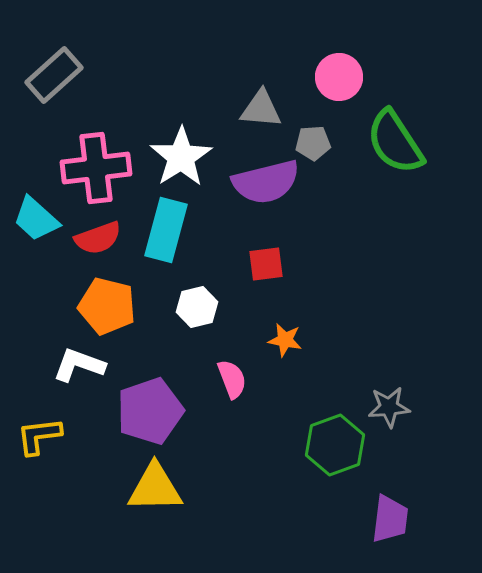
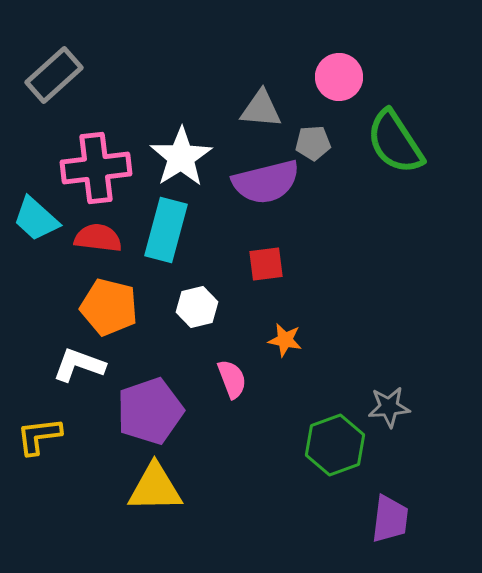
red semicircle: rotated 153 degrees counterclockwise
orange pentagon: moved 2 px right, 1 px down
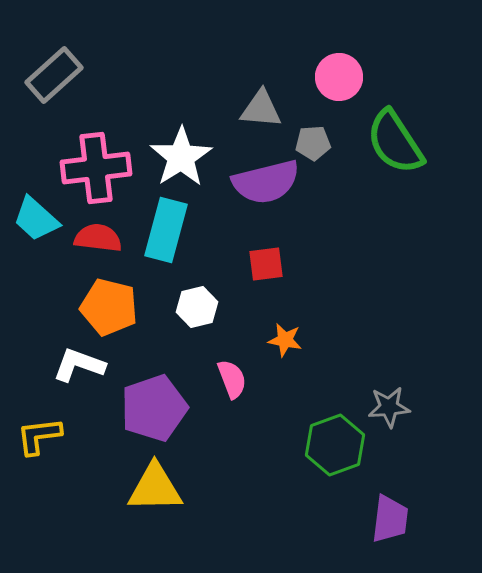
purple pentagon: moved 4 px right, 3 px up
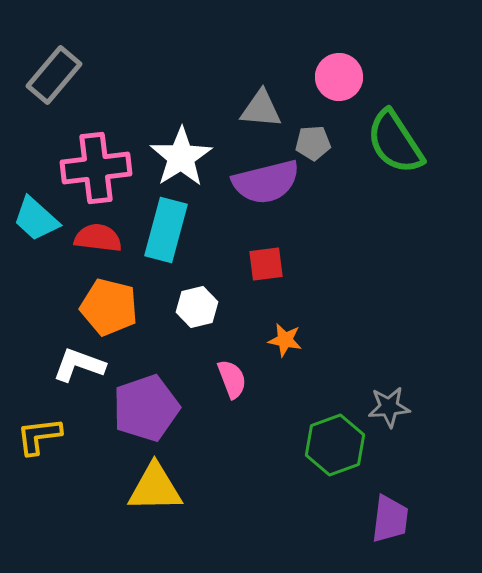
gray rectangle: rotated 8 degrees counterclockwise
purple pentagon: moved 8 px left
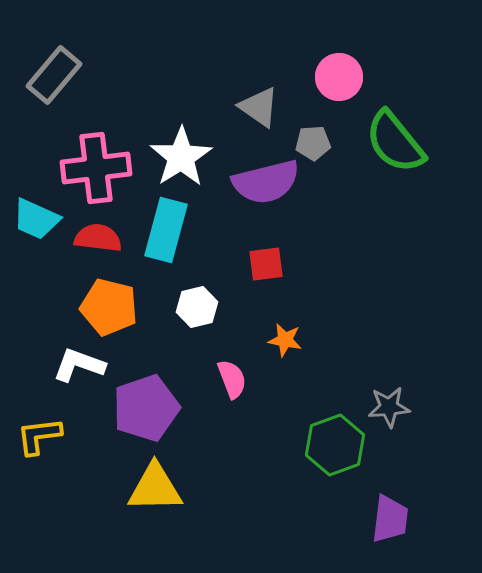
gray triangle: moved 2 px left, 2 px up; rotated 30 degrees clockwise
green semicircle: rotated 6 degrees counterclockwise
cyan trapezoid: rotated 18 degrees counterclockwise
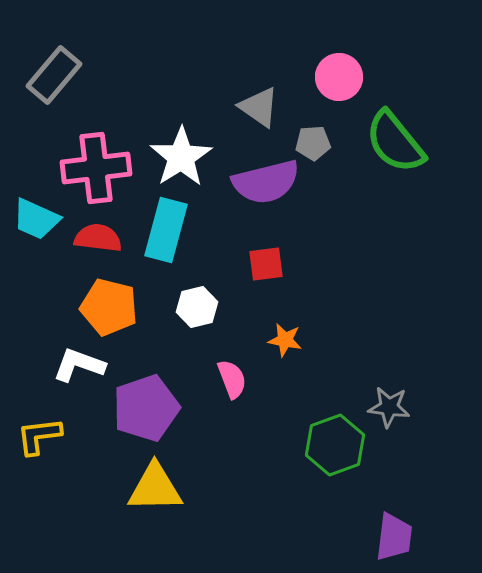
gray star: rotated 12 degrees clockwise
purple trapezoid: moved 4 px right, 18 px down
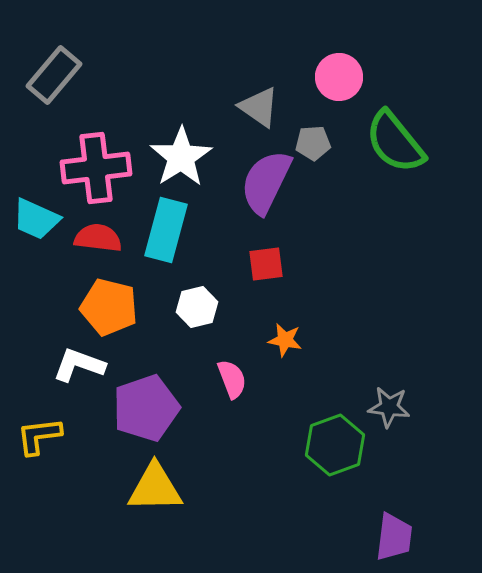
purple semicircle: rotated 130 degrees clockwise
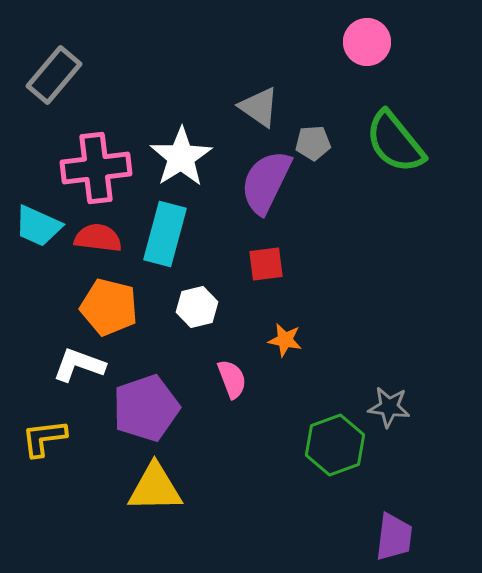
pink circle: moved 28 px right, 35 px up
cyan trapezoid: moved 2 px right, 7 px down
cyan rectangle: moved 1 px left, 4 px down
yellow L-shape: moved 5 px right, 2 px down
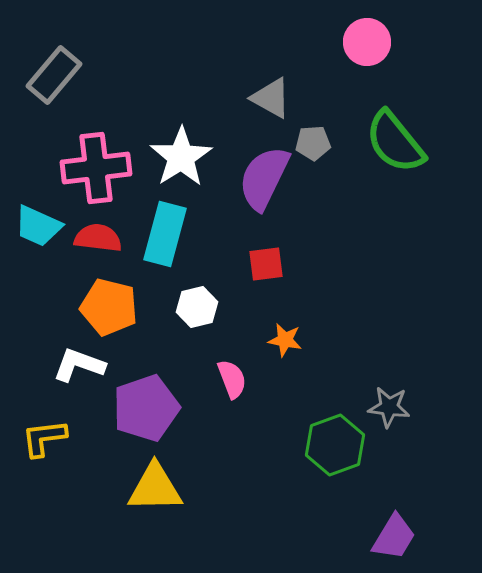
gray triangle: moved 12 px right, 9 px up; rotated 6 degrees counterclockwise
purple semicircle: moved 2 px left, 4 px up
purple trapezoid: rotated 24 degrees clockwise
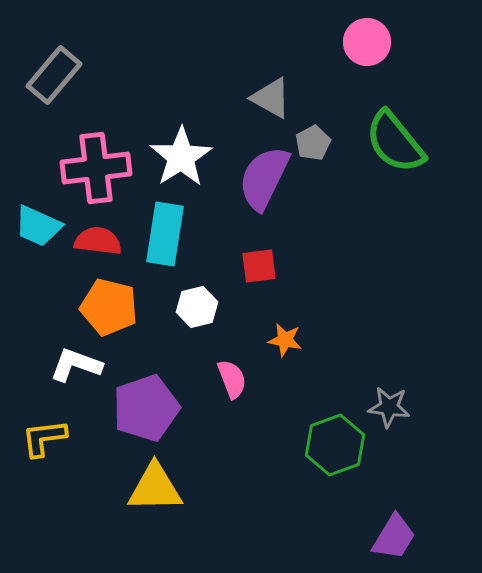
gray pentagon: rotated 24 degrees counterclockwise
cyan rectangle: rotated 6 degrees counterclockwise
red semicircle: moved 3 px down
red square: moved 7 px left, 2 px down
white L-shape: moved 3 px left
